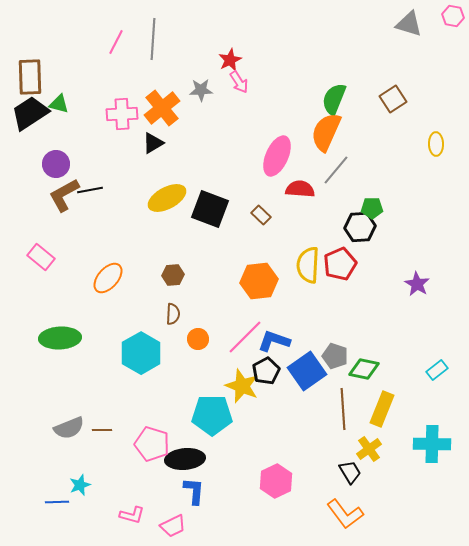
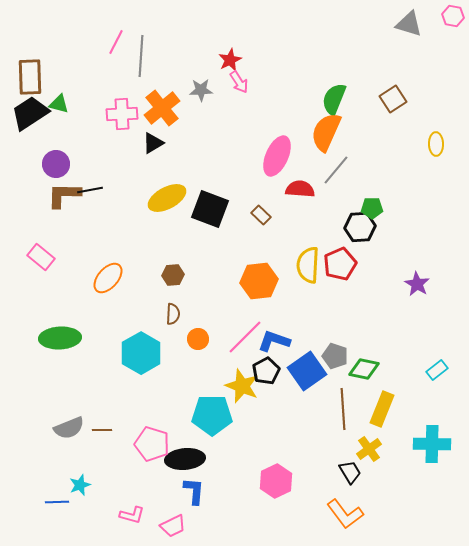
gray line at (153, 39): moved 12 px left, 17 px down
brown L-shape at (64, 195): rotated 30 degrees clockwise
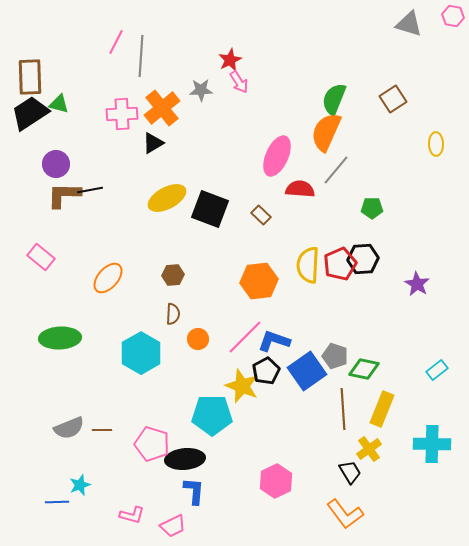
black hexagon at (360, 227): moved 3 px right, 32 px down
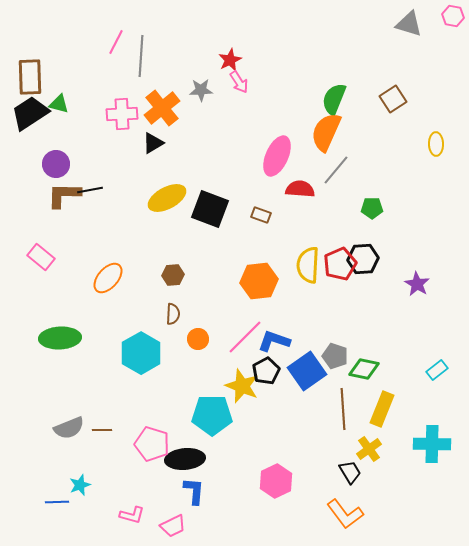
brown rectangle at (261, 215): rotated 24 degrees counterclockwise
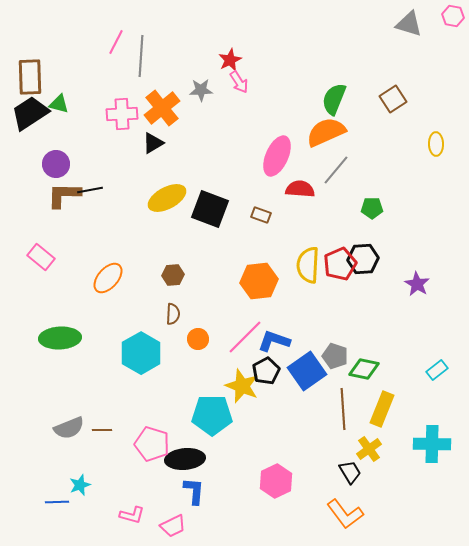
orange semicircle at (326, 132): rotated 42 degrees clockwise
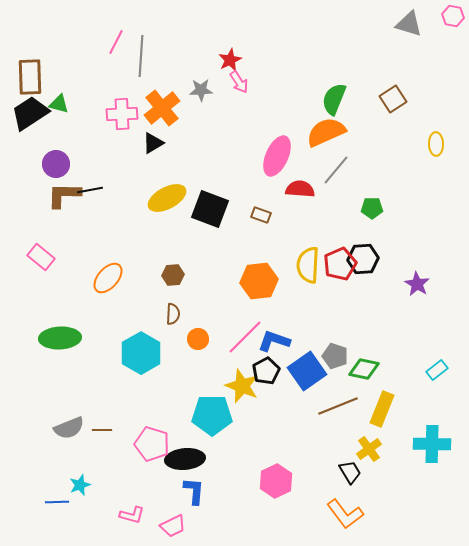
brown line at (343, 409): moved 5 px left, 3 px up; rotated 72 degrees clockwise
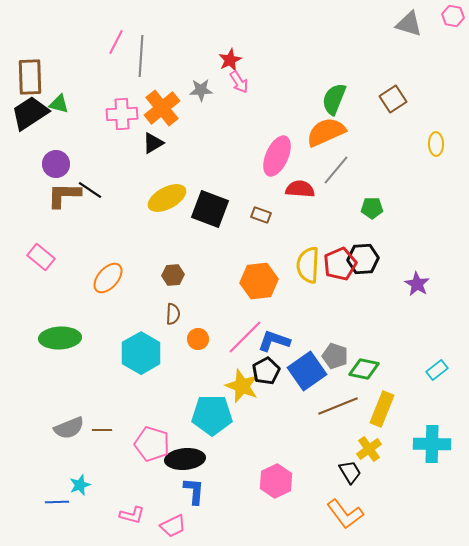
black line at (90, 190): rotated 45 degrees clockwise
